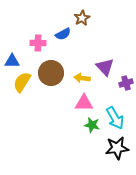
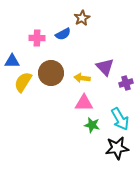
pink cross: moved 1 px left, 5 px up
yellow semicircle: moved 1 px right
cyan arrow: moved 5 px right, 1 px down
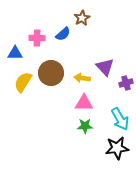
blue semicircle: rotated 14 degrees counterclockwise
blue triangle: moved 3 px right, 8 px up
green star: moved 7 px left, 1 px down; rotated 14 degrees counterclockwise
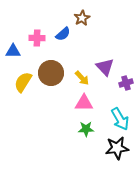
blue triangle: moved 2 px left, 2 px up
yellow arrow: rotated 140 degrees counterclockwise
green star: moved 1 px right, 3 px down
